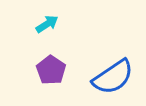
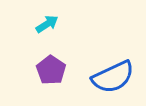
blue semicircle: rotated 9 degrees clockwise
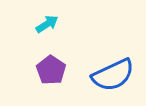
blue semicircle: moved 2 px up
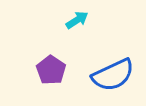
cyan arrow: moved 30 px right, 4 px up
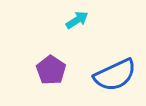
blue semicircle: moved 2 px right
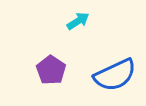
cyan arrow: moved 1 px right, 1 px down
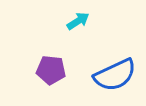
purple pentagon: rotated 28 degrees counterclockwise
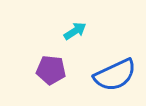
cyan arrow: moved 3 px left, 10 px down
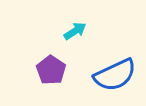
purple pentagon: rotated 28 degrees clockwise
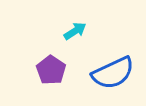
blue semicircle: moved 2 px left, 2 px up
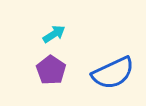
cyan arrow: moved 21 px left, 3 px down
